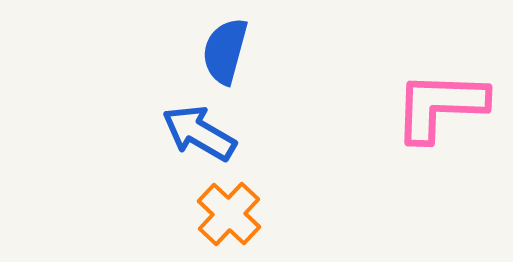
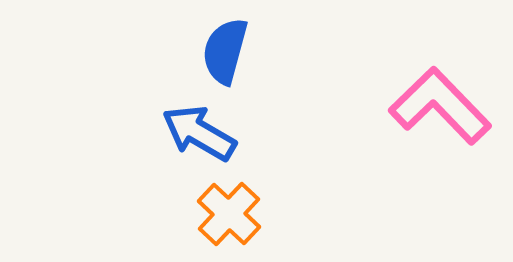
pink L-shape: rotated 44 degrees clockwise
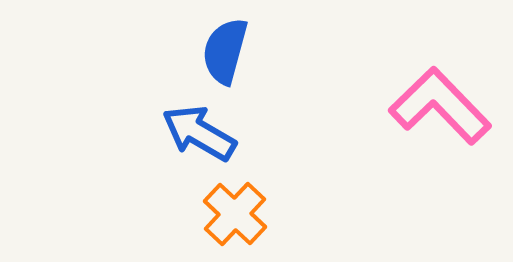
orange cross: moved 6 px right
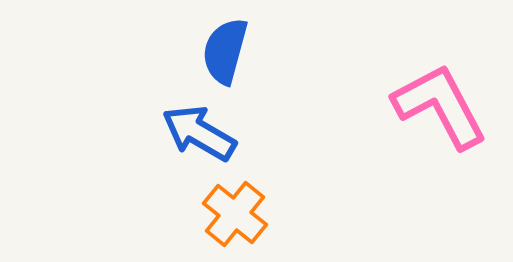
pink L-shape: rotated 16 degrees clockwise
orange cross: rotated 4 degrees counterclockwise
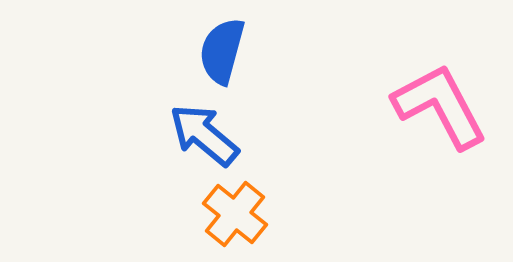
blue semicircle: moved 3 px left
blue arrow: moved 5 px right, 2 px down; rotated 10 degrees clockwise
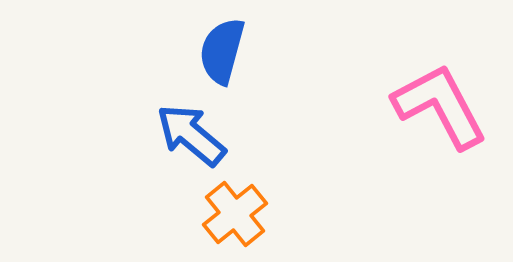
blue arrow: moved 13 px left
orange cross: rotated 12 degrees clockwise
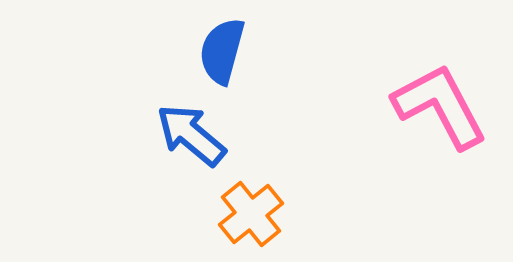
orange cross: moved 16 px right
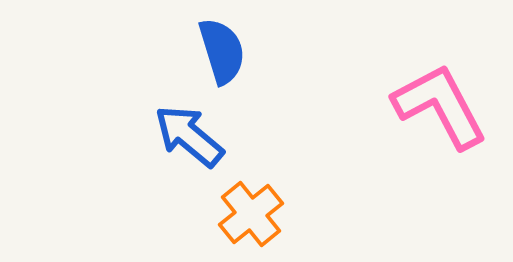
blue semicircle: rotated 148 degrees clockwise
blue arrow: moved 2 px left, 1 px down
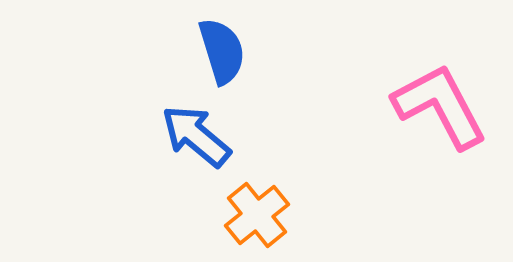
blue arrow: moved 7 px right
orange cross: moved 6 px right, 1 px down
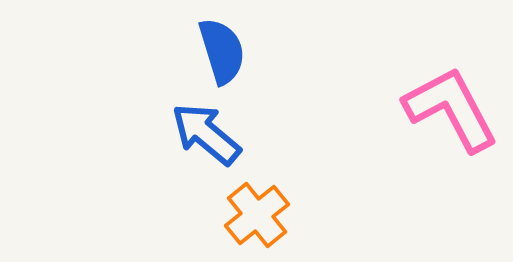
pink L-shape: moved 11 px right, 3 px down
blue arrow: moved 10 px right, 2 px up
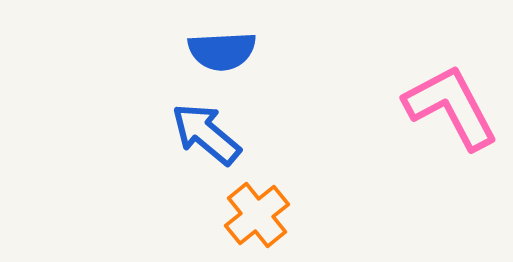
blue semicircle: rotated 104 degrees clockwise
pink L-shape: moved 2 px up
